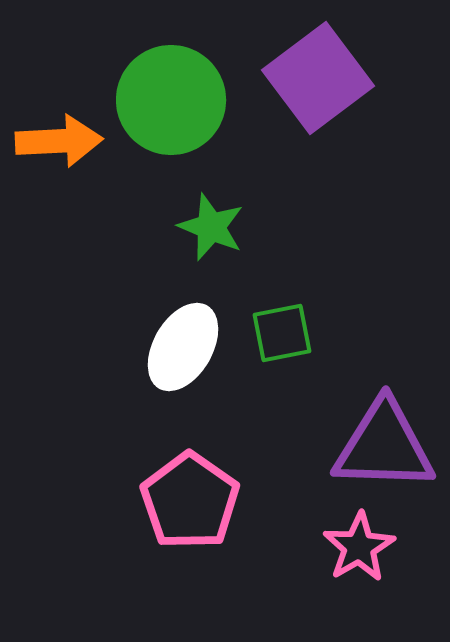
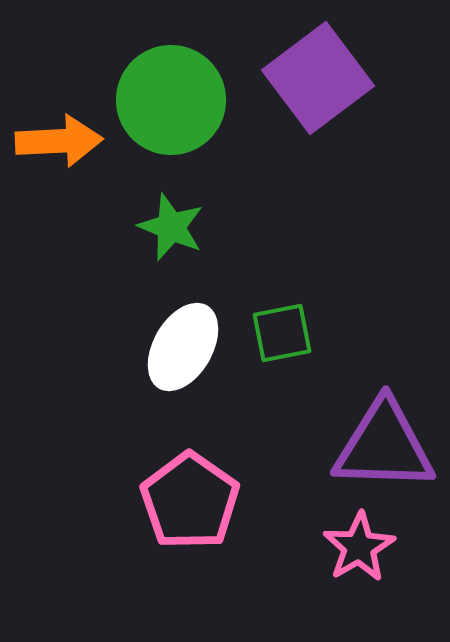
green star: moved 40 px left
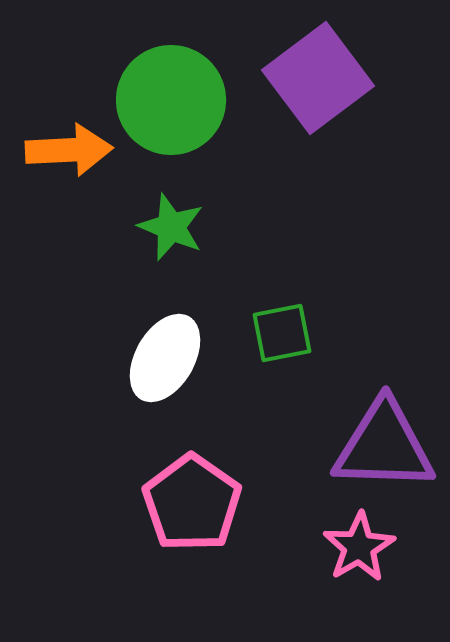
orange arrow: moved 10 px right, 9 px down
white ellipse: moved 18 px left, 11 px down
pink pentagon: moved 2 px right, 2 px down
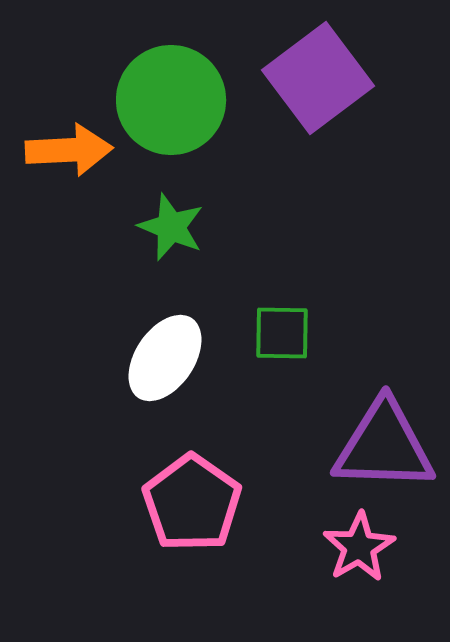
green square: rotated 12 degrees clockwise
white ellipse: rotated 4 degrees clockwise
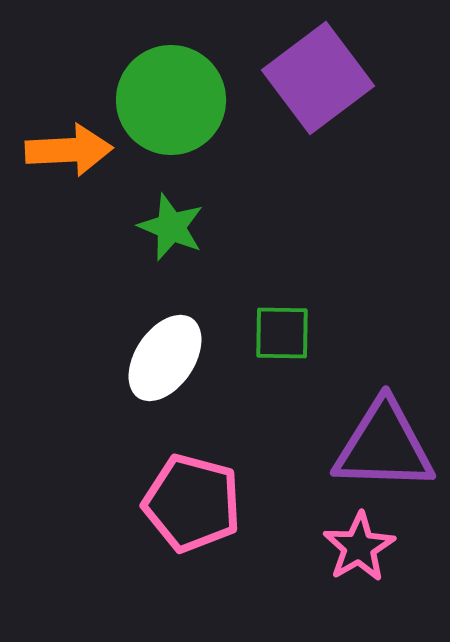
pink pentagon: rotated 20 degrees counterclockwise
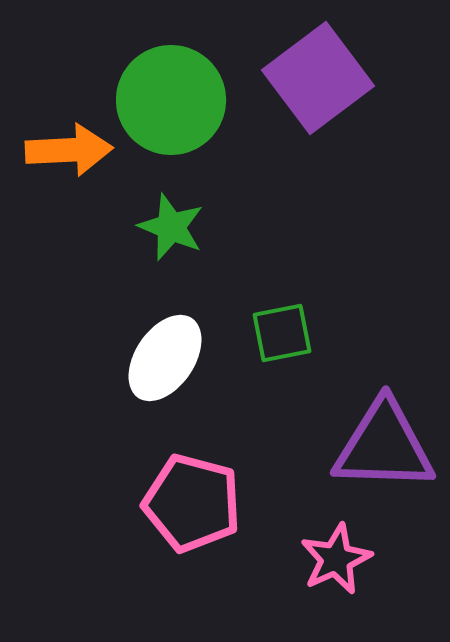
green square: rotated 12 degrees counterclockwise
pink star: moved 23 px left, 12 px down; rotated 6 degrees clockwise
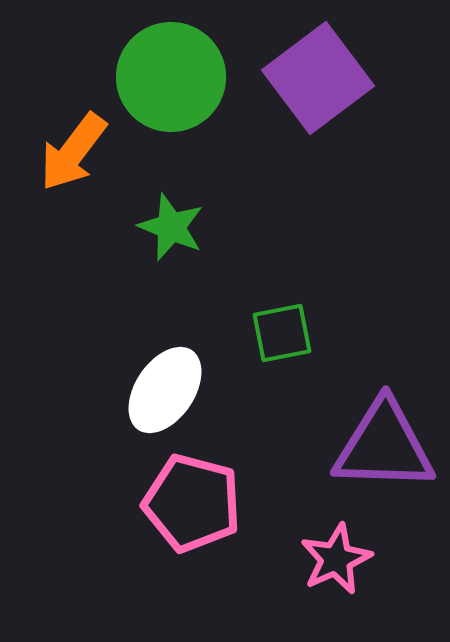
green circle: moved 23 px up
orange arrow: moved 4 px right, 2 px down; rotated 130 degrees clockwise
white ellipse: moved 32 px down
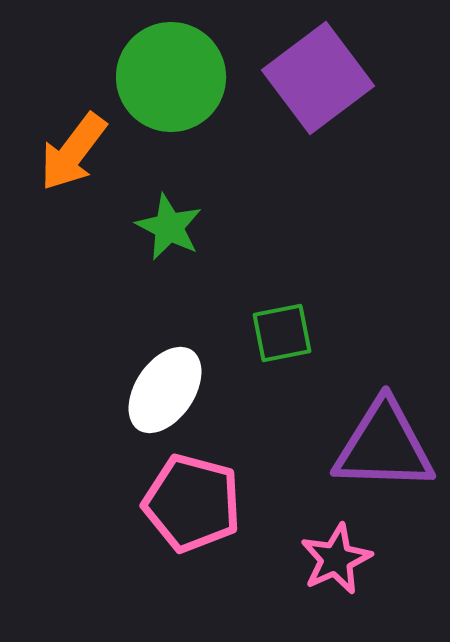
green star: moved 2 px left; rotated 4 degrees clockwise
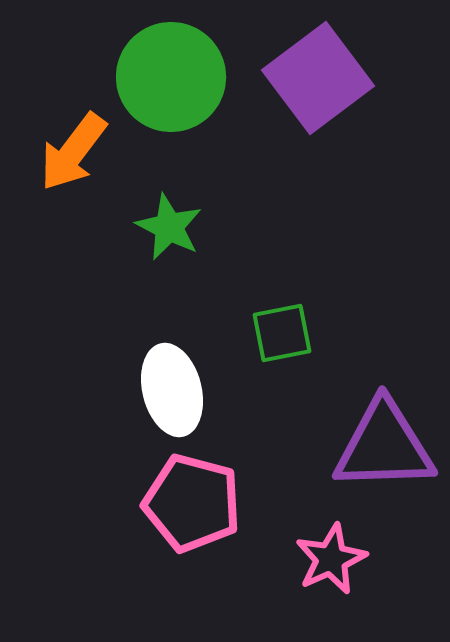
white ellipse: moved 7 px right; rotated 48 degrees counterclockwise
purple triangle: rotated 4 degrees counterclockwise
pink star: moved 5 px left
